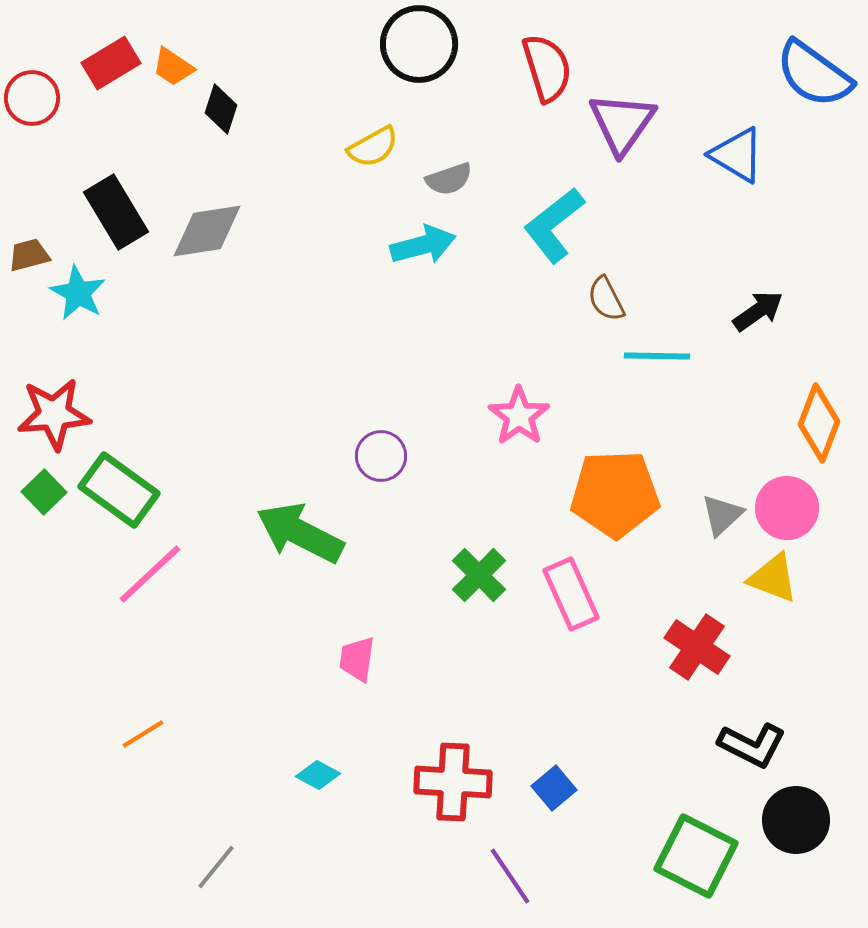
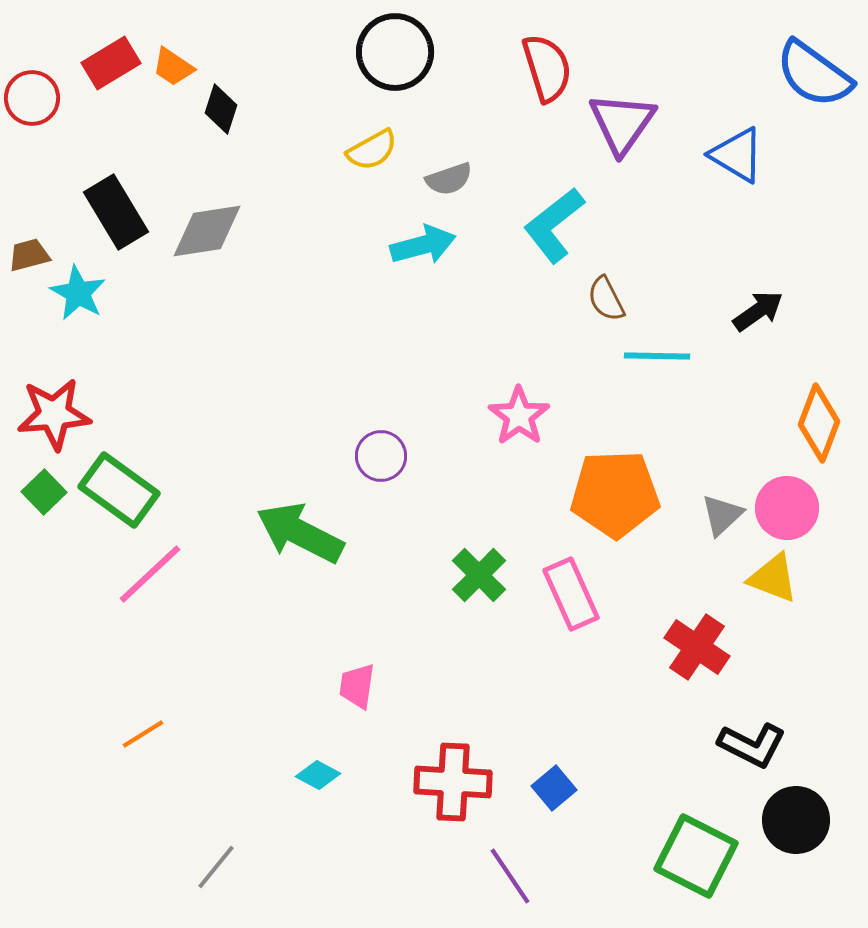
black circle at (419, 44): moved 24 px left, 8 px down
yellow semicircle at (373, 147): moved 1 px left, 3 px down
pink trapezoid at (357, 659): moved 27 px down
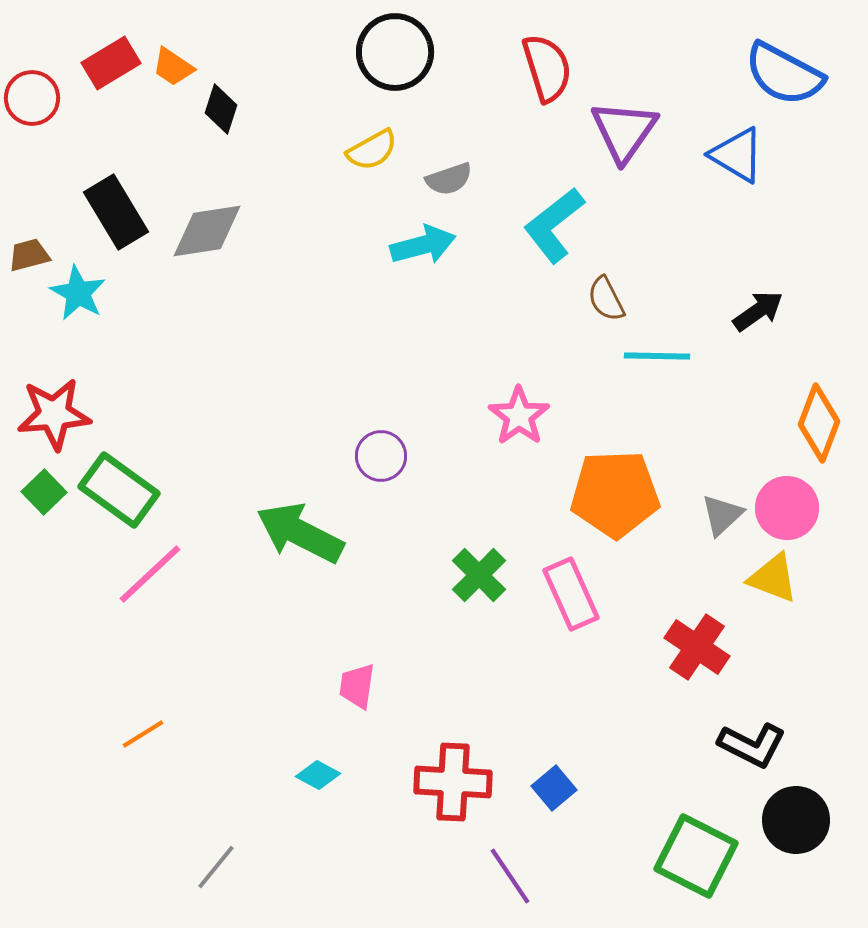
blue semicircle at (814, 74): moved 30 px left; rotated 8 degrees counterclockwise
purple triangle at (622, 123): moved 2 px right, 8 px down
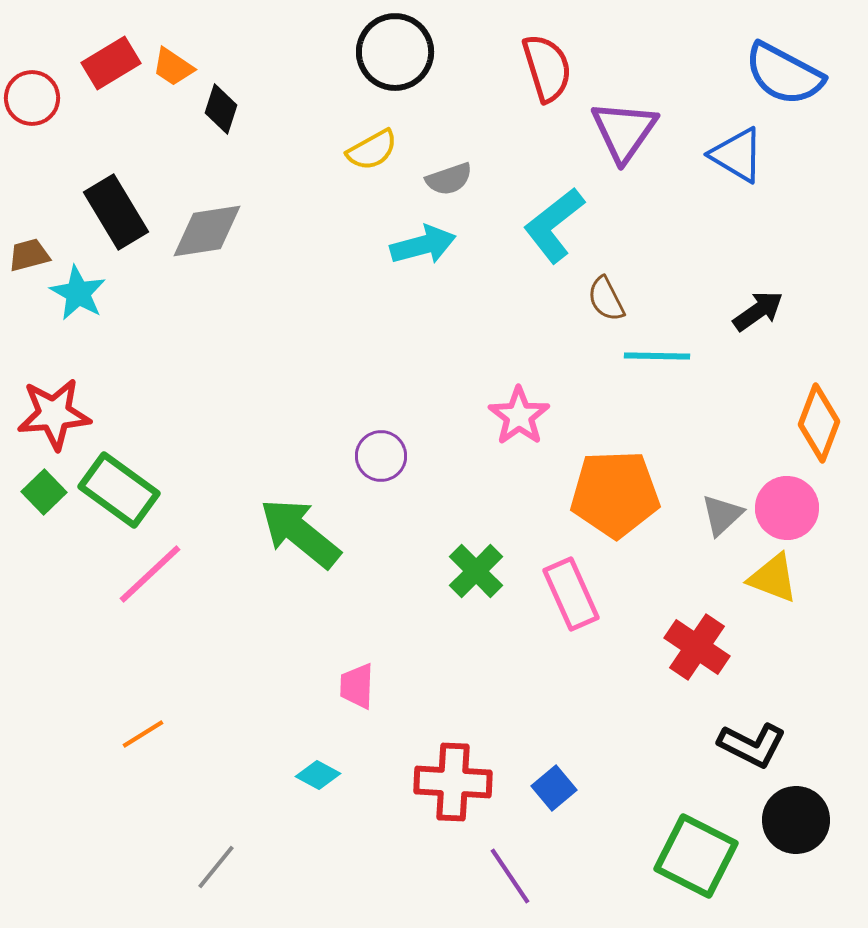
green arrow at (300, 533): rotated 12 degrees clockwise
green cross at (479, 575): moved 3 px left, 4 px up
pink trapezoid at (357, 686): rotated 6 degrees counterclockwise
